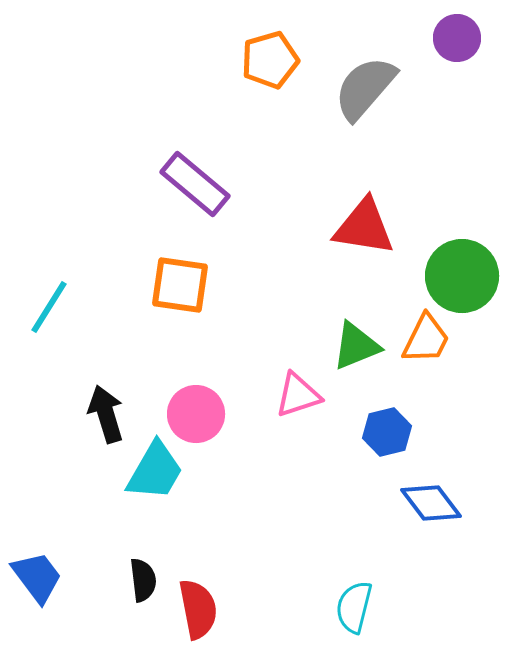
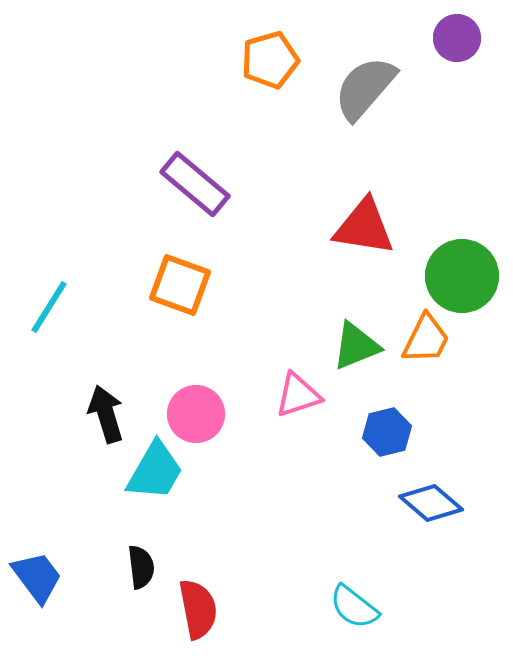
orange square: rotated 12 degrees clockwise
blue diamond: rotated 12 degrees counterclockwise
black semicircle: moved 2 px left, 13 px up
cyan semicircle: rotated 66 degrees counterclockwise
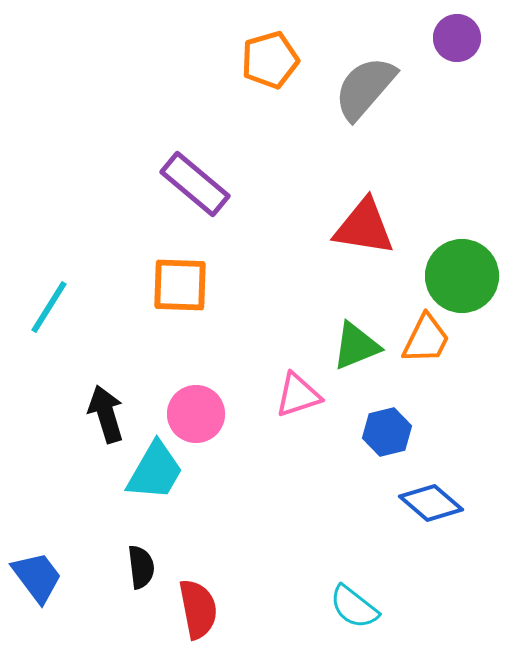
orange square: rotated 18 degrees counterclockwise
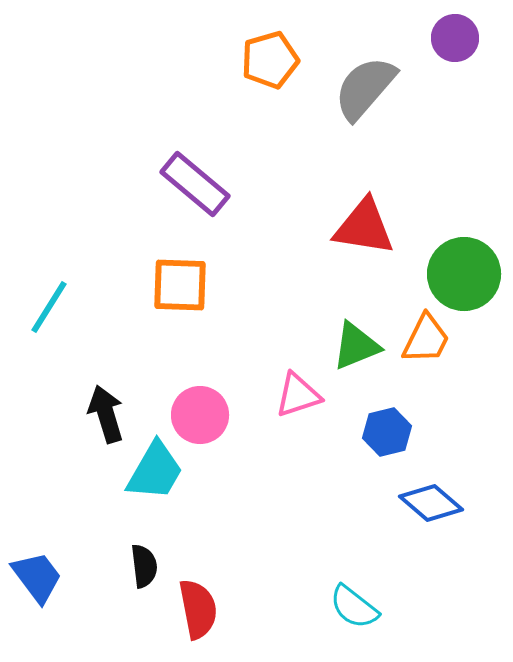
purple circle: moved 2 px left
green circle: moved 2 px right, 2 px up
pink circle: moved 4 px right, 1 px down
black semicircle: moved 3 px right, 1 px up
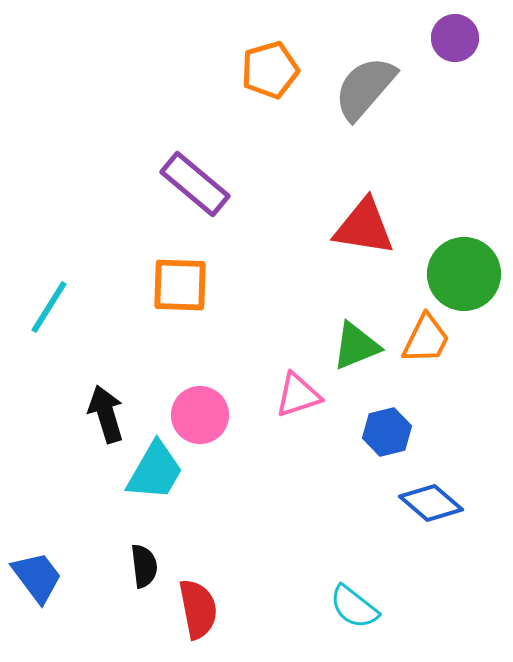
orange pentagon: moved 10 px down
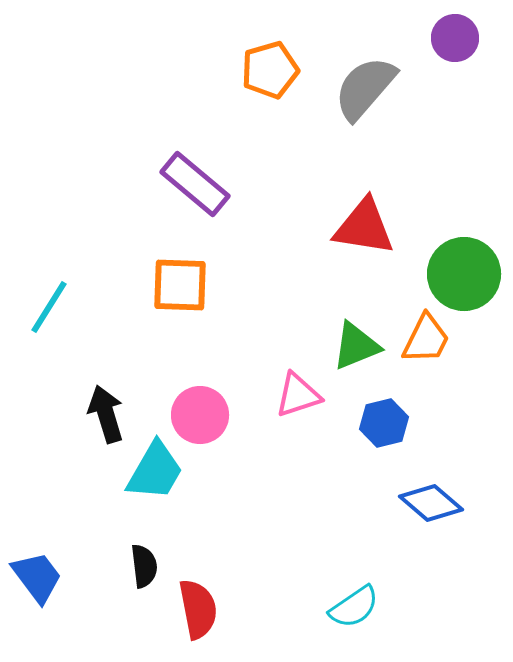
blue hexagon: moved 3 px left, 9 px up
cyan semicircle: rotated 72 degrees counterclockwise
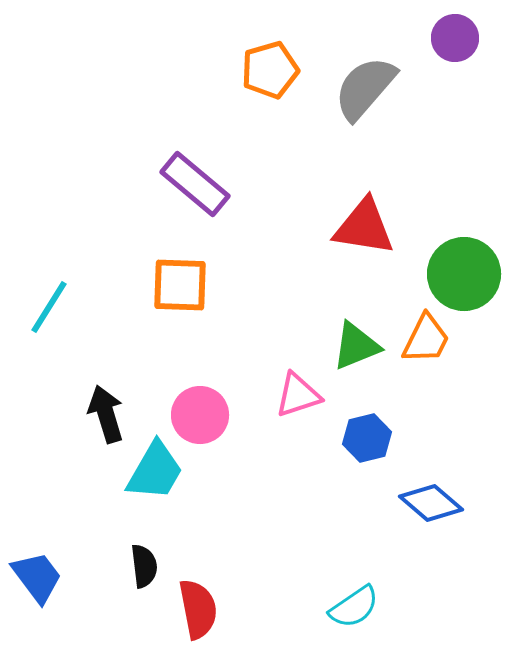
blue hexagon: moved 17 px left, 15 px down
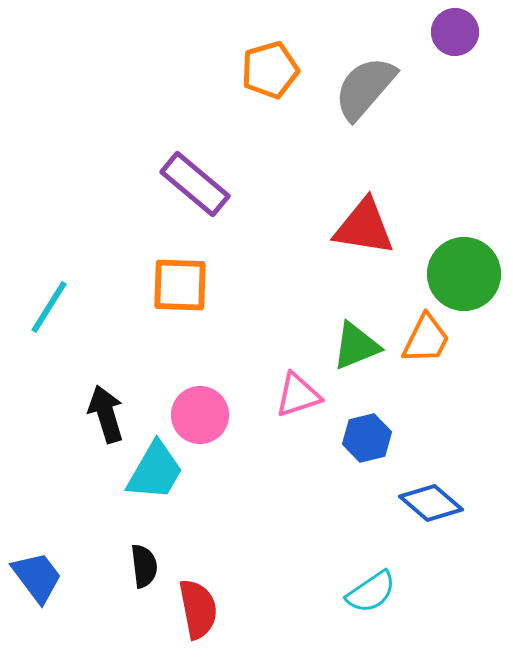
purple circle: moved 6 px up
cyan semicircle: moved 17 px right, 15 px up
